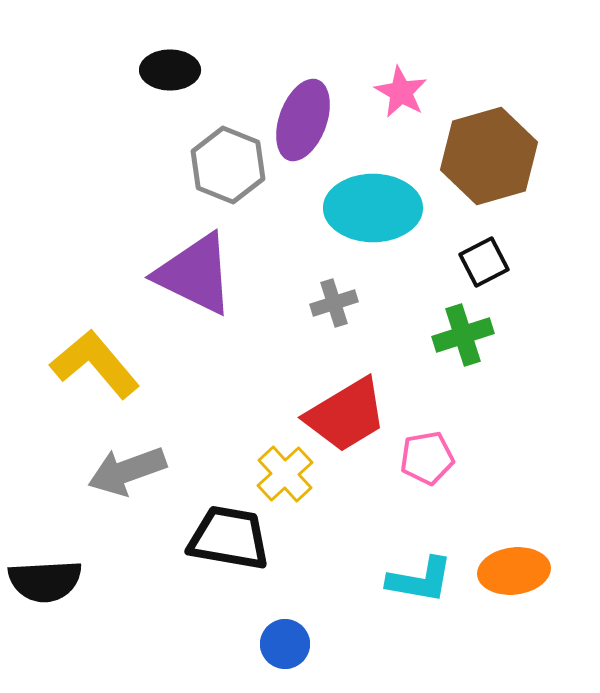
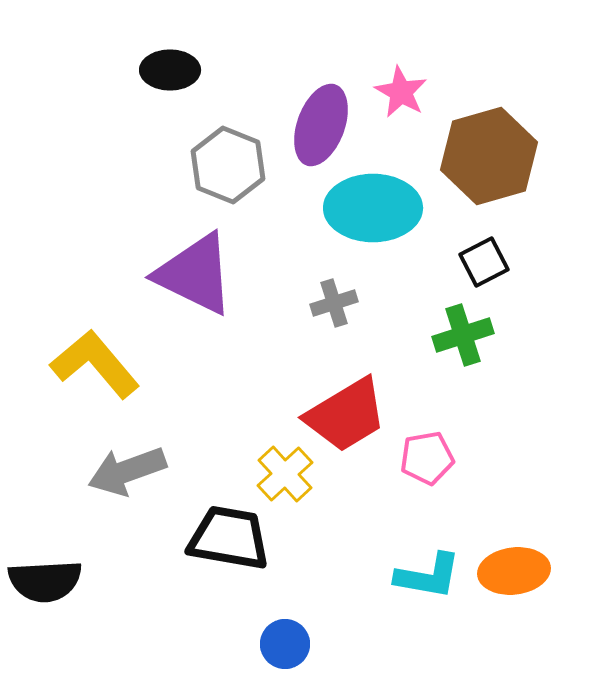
purple ellipse: moved 18 px right, 5 px down
cyan L-shape: moved 8 px right, 4 px up
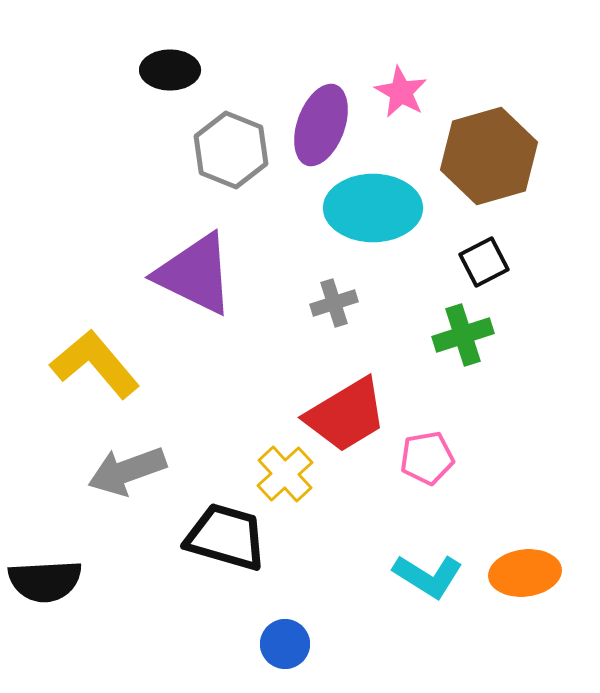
gray hexagon: moved 3 px right, 15 px up
black trapezoid: moved 3 px left, 1 px up; rotated 6 degrees clockwise
orange ellipse: moved 11 px right, 2 px down
cyan L-shape: rotated 22 degrees clockwise
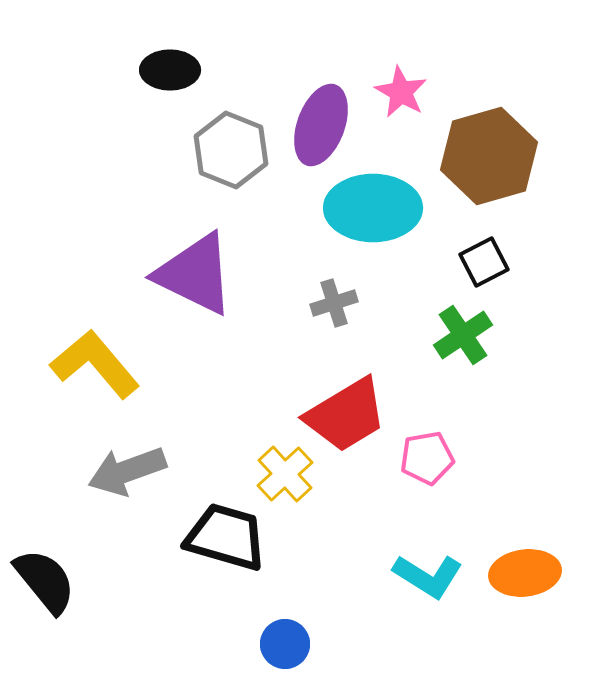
green cross: rotated 16 degrees counterclockwise
black semicircle: rotated 126 degrees counterclockwise
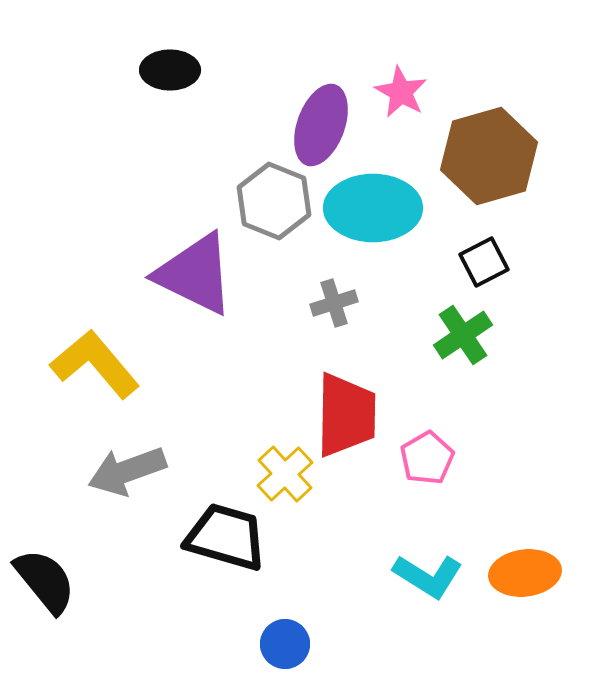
gray hexagon: moved 43 px right, 51 px down
red trapezoid: rotated 58 degrees counterclockwise
pink pentagon: rotated 20 degrees counterclockwise
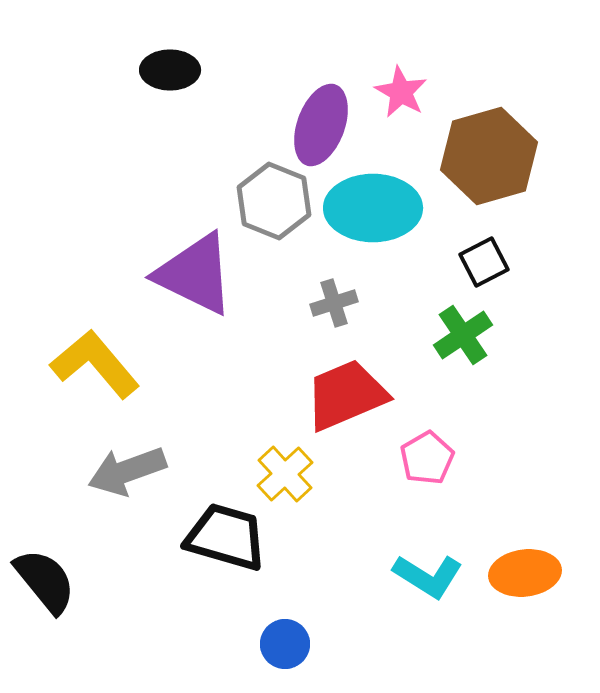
red trapezoid: moved 20 px up; rotated 114 degrees counterclockwise
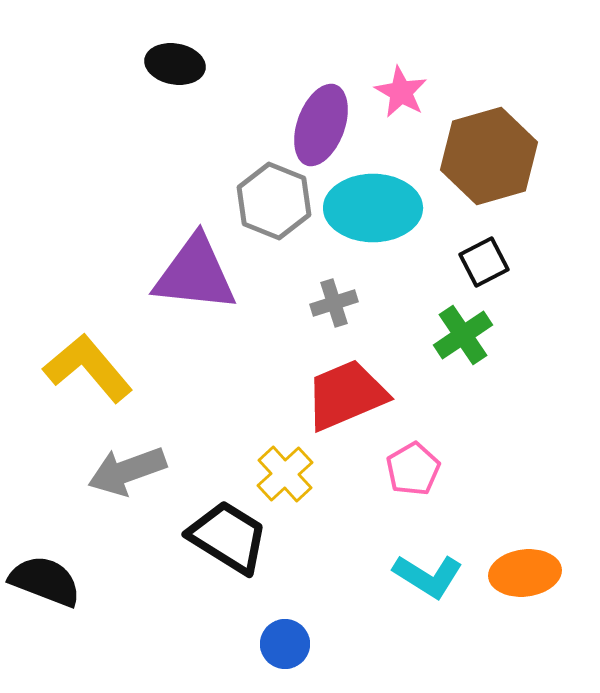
black ellipse: moved 5 px right, 6 px up; rotated 10 degrees clockwise
purple triangle: rotated 20 degrees counterclockwise
yellow L-shape: moved 7 px left, 4 px down
pink pentagon: moved 14 px left, 11 px down
black trapezoid: moved 2 px right; rotated 16 degrees clockwise
black semicircle: rotated 30 degrees counterclockwise
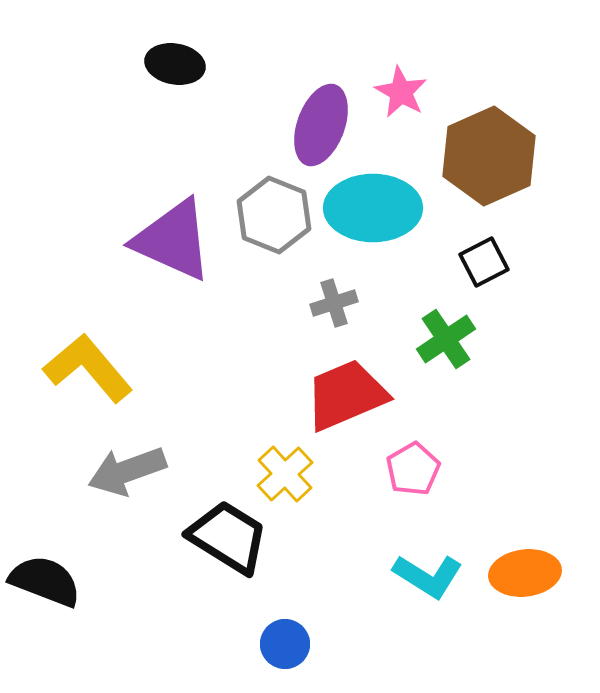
brown hexagon: rotated 8 degrees counterclockwise
gray hexagon: moved 14 px down
purple triangle: moved 22 px left, 34 px up; rotated 18 degrees clockwise
green cross: moved 17 px left, 4 px down
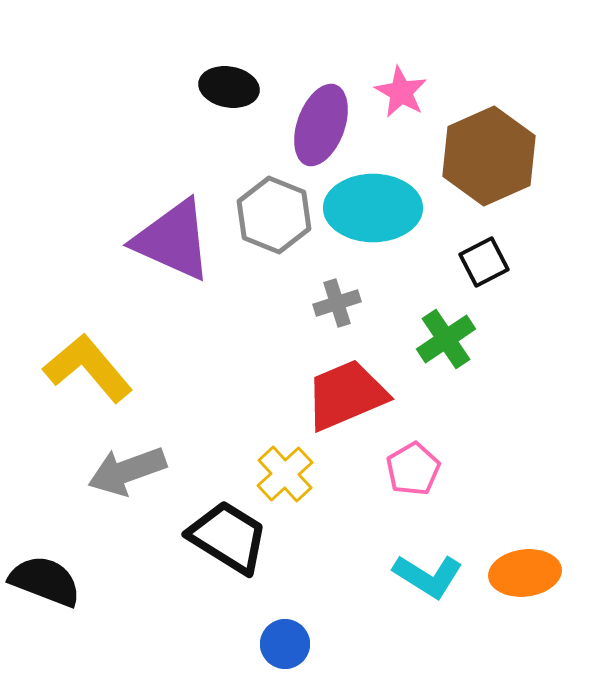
black ellipse: moved 54 px right, 23 px down
gray cross: moved 3 px right
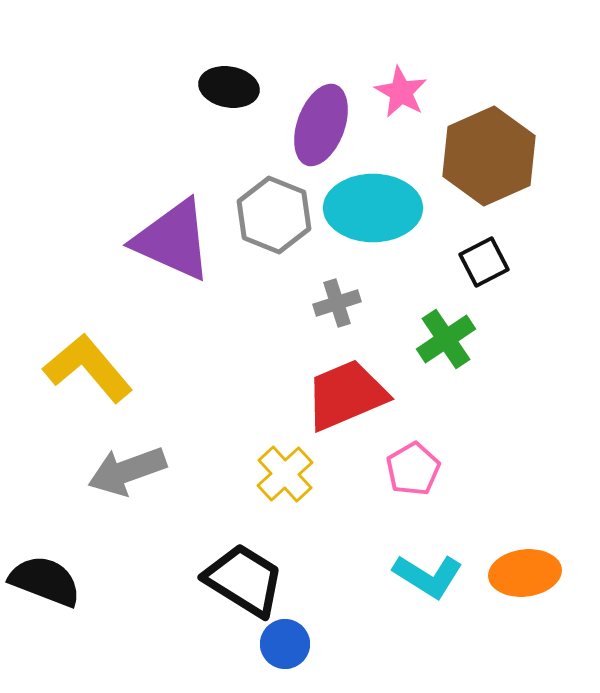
black trapezoid: moved 16 px right, 43 px down
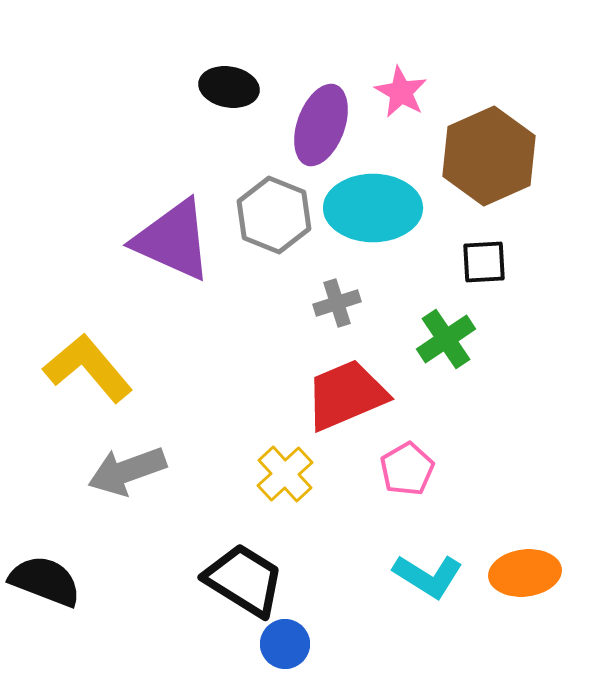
black square: rotated 24 degrees clockwise
pink pentagon: moved 6 px left
